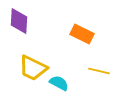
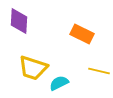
yellow trapezoid: rotated 8 degrees counterclockwise
cyan semicircle: rotated 54 degrees counterclockwise
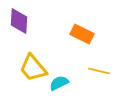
yellow trapezoid: rotated 32 degrees clockwise
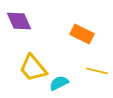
purple diamond: rotated 28 degrees counterclockwise
yellow line: moved 2 px left
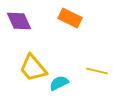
orange rectangle: moved 12 px left, 16 px up
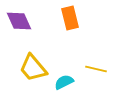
orange rectangle: rotated 50 degrees clockwise
yellow line: moved 1 px left, 2 px up
cyan semicircle: moved 5 px right, 1 px up
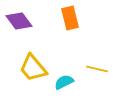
purple diamond: rotated 12 degrees counterclockwise
yellow line: moved 1 px right
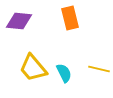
purple diamond: rotated 48 degrees counterclockwise
yellow line: moved 2 px right
cyan semicircle: moved 9 px up; rotated 90 degrees clockwise
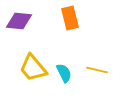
yellow line: moved 2 px left, 1 px down
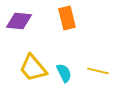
orange rectangle: moved 3 px left
yellow line: moved 1 px right, 1 px down
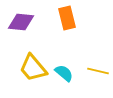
purple diamond: moved 2 px right, 1 px down
cyan semicircle: rotated 24 degrees counterclockwise
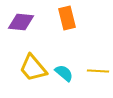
yellow line: rotated 10 degrees counterclockwise
